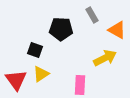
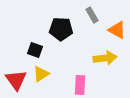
yellow arrow: rotated 20 degrees clockwise
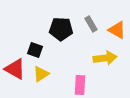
gray rectangle: moved 1 px left, 9 px down
red triangle: moved 1 px left, 11 px up; rotated 25 degrees counterclockwise
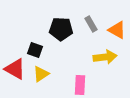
yellow arrow: moved 1 px up
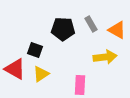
black pentagon: moved 2 px right
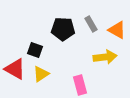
pink rectangle: rotated 18 degrees counterclockwise
